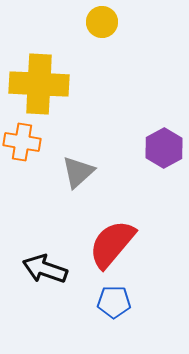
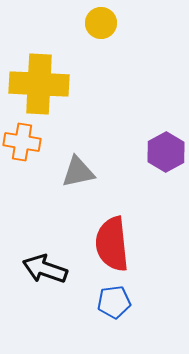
yellow circle: moved 1 px left, 1 px down
purple hexagon: moved 2 px right, 4 px down
gray triangle: rotated 30 degrees clockwise
red semicircle: rotated 46 degrees counterclockwise
blue pentagon: rotated 8 degrees counterclockwise
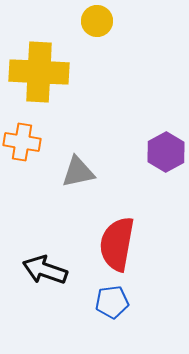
yellow circle: moved 4 px left, 2 px up
yellow cross: moved 12 px up
red semicircle: moved 5 px right; rotated 16 degrees clockwise
black arrow: moved 1 px down
blue pentagon: moved 2 px left
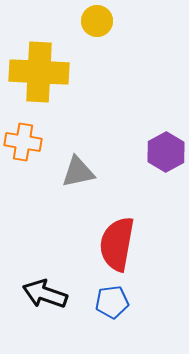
orange cross: moved 1 px right
black arrow: moved 24 px down
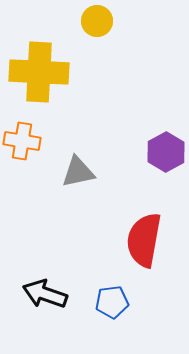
orange cross: moved 1 px left, 1 px up
red semicircle: moved 27 px right, 4 px up
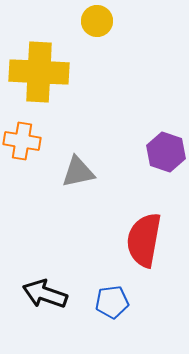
purple hexagon: rotated 12 degrees counterclockwise
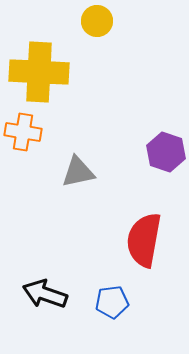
orange cross: moved 1 px right, 9 px up
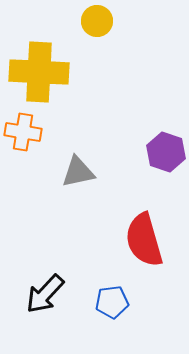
red semicircle: rotated 26 degrees counterclockwise
black arrow: rotated 66 degrees counterclockwise
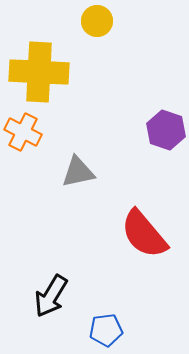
orange cross: rotated 18 degrees clockwise
purple hexagon: moved 22 px up
red semicircle: moved 6 px up; rotated 24 degrees counterclockwise
black arrow: moved 6 px right, 2 px down; rotated 12 degrees counterclockwise
blue pentagon: moved 6 px left, 28 px down
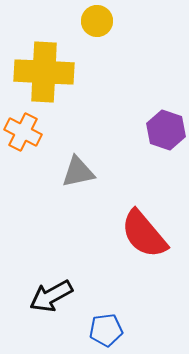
yellow cross: moved 5 px right
black arrow: rotated 30 degrees clockwise
